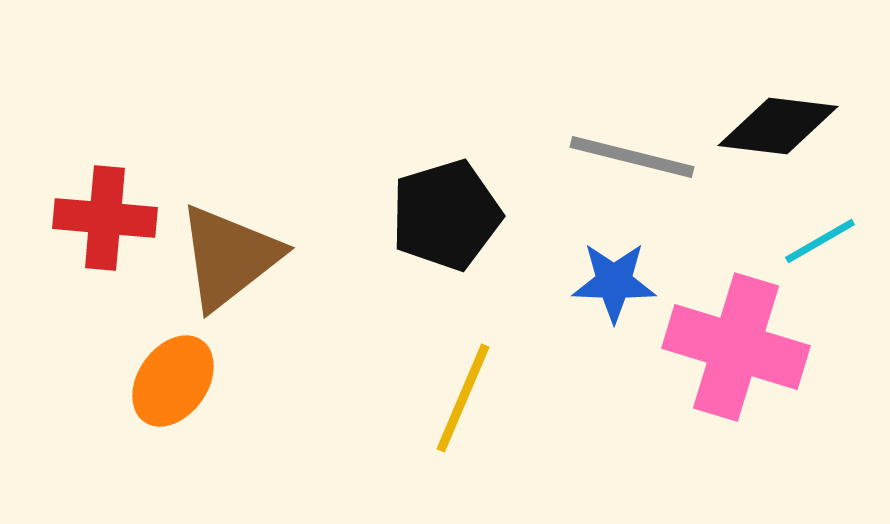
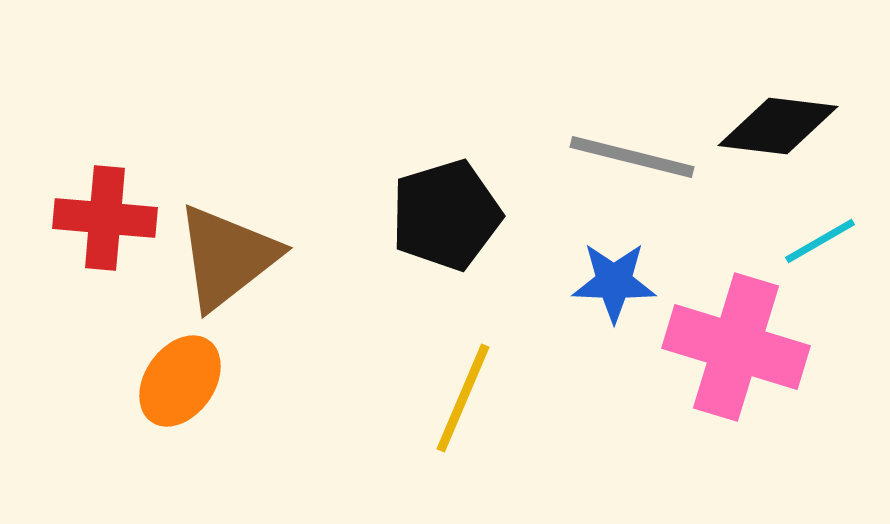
brown triangle: moved 2 px left
orange ellipse: moved 7 px right
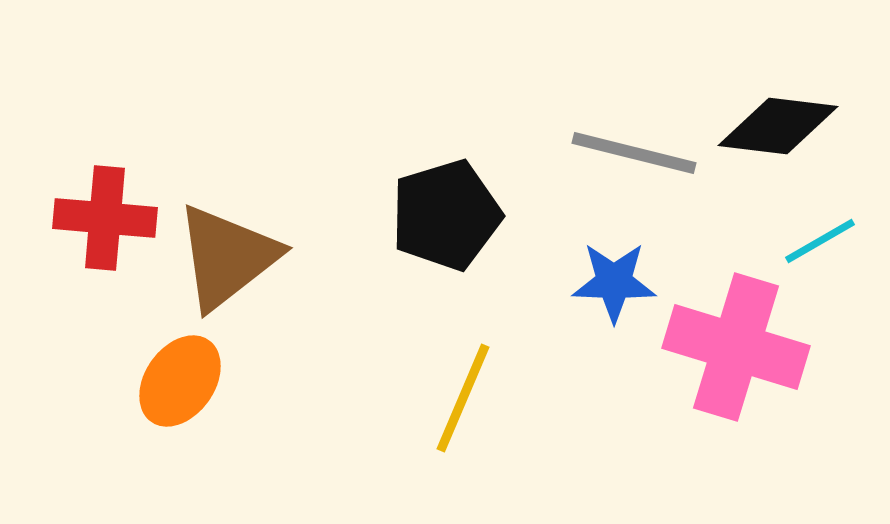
gray line: moved 2 px right, 4 px up
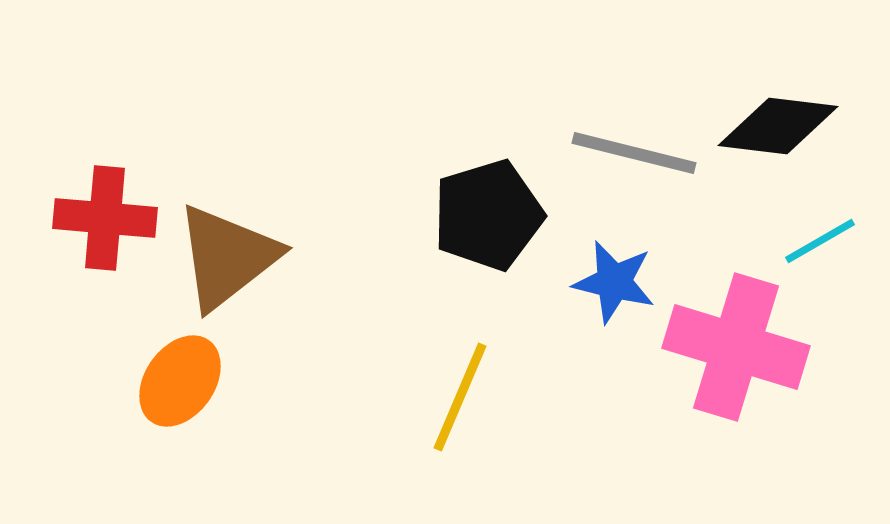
black pentagon: moved 42 px right
blue star: rotated 12 degrees clockwise
yellow line: moved 3 px left, 1 px up
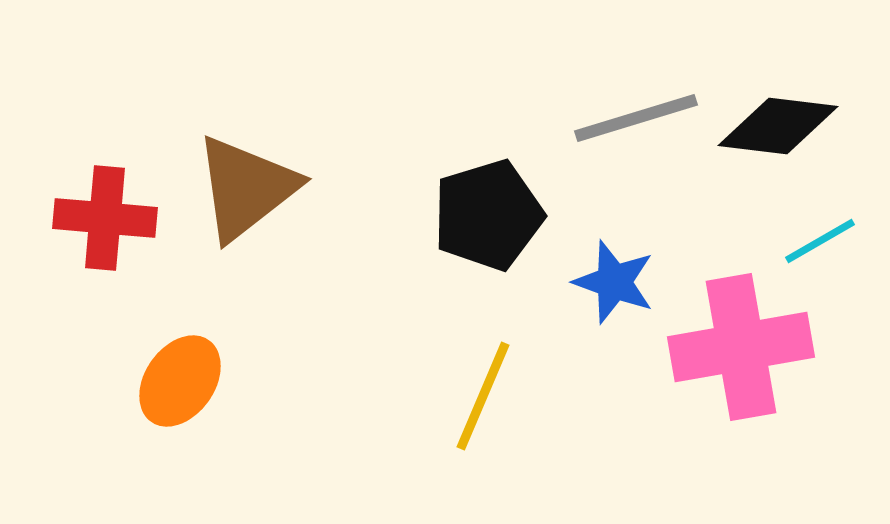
gray line: moved 2 px right, 35 px up; rotated 31 degrees counterclockwise
brown triangle: moved 19 px right, 69 px up
blue star: rotated 6 degrees clockwise
pink cross: moved 5 px right; rotated 27 degrees counterclockwise
yellow line: moved 23 px right, 1 px up
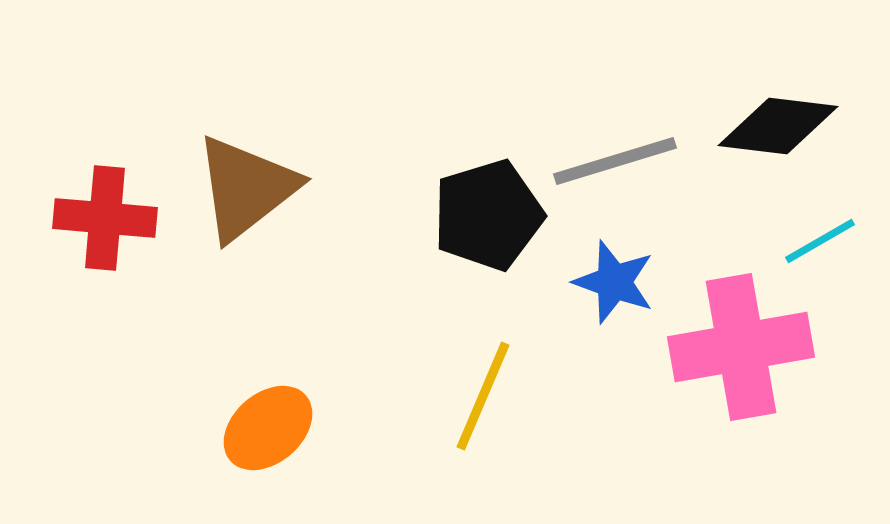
gray line: moved 21 px left, 43 px down
orange ellipse: moved 88 px right, 47 px down; rotated 14 degrees clockwise
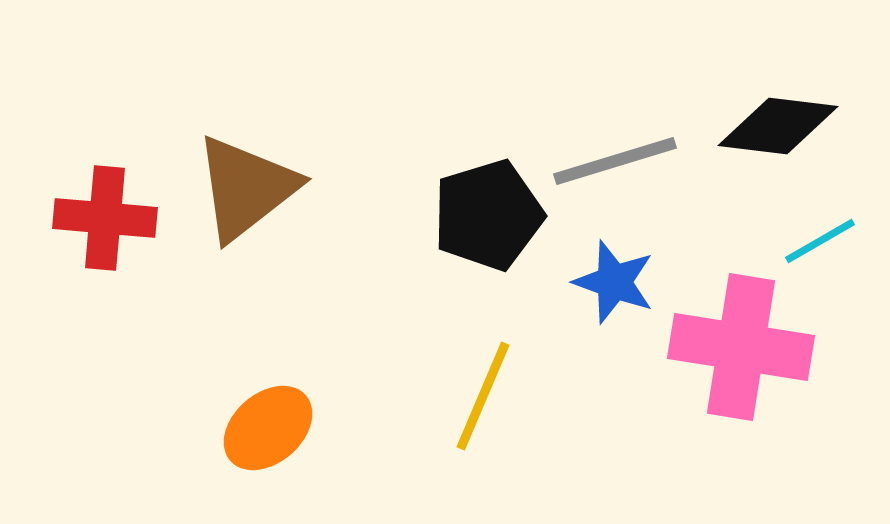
pink cross: rotated 19 degrees clockwise
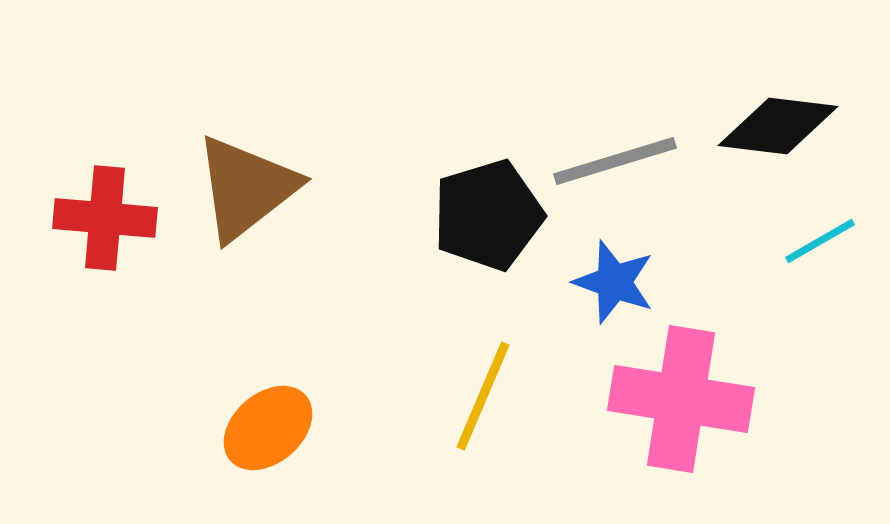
pink cross: moved 60 px left, 52 px down
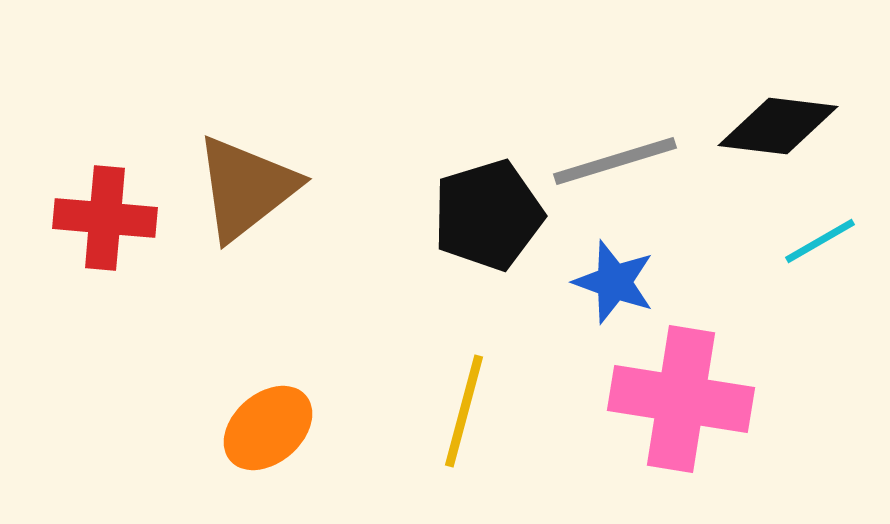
yellow line: moved 19 px left, 15 px down; rotated 8 degrees counterclockwise
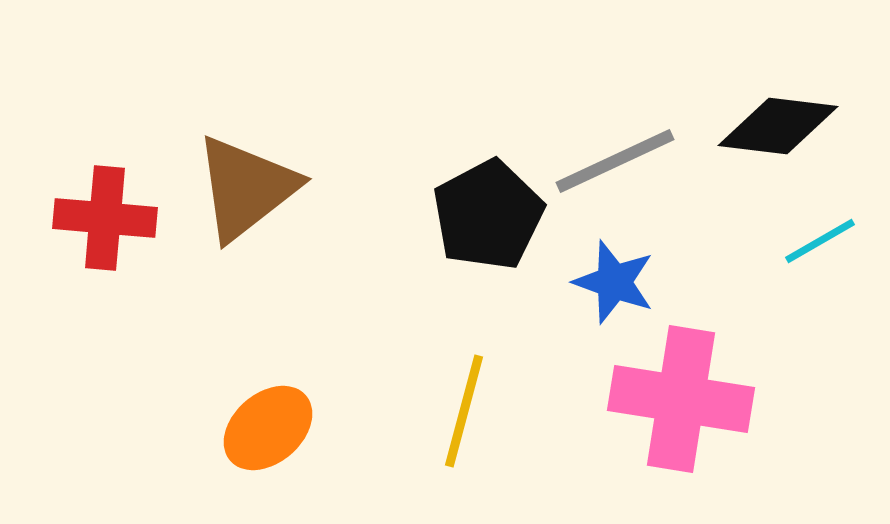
gray line: rotated 8 degrees counterclockwise
black pentagon: rotated 11 degrees counterclockwise
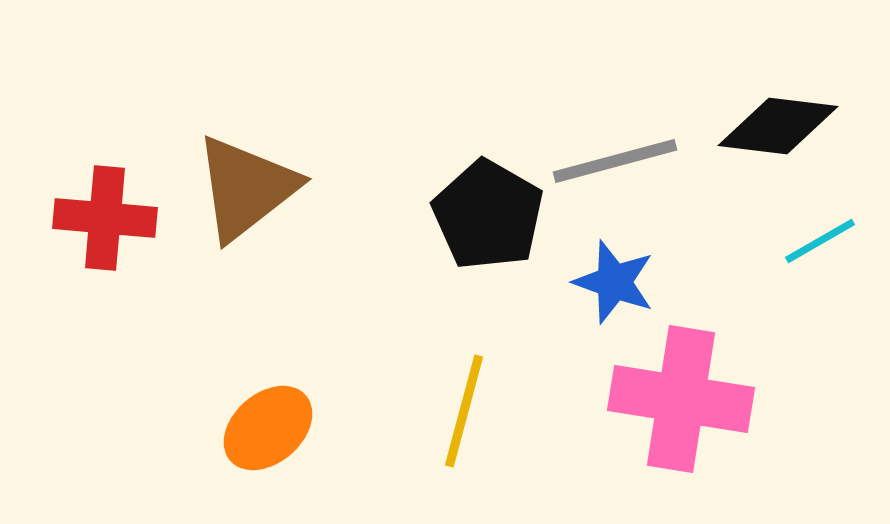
gray line: rotated 10 degrees clockwise
black pentagon: rotated 14 degrees counterclockwise
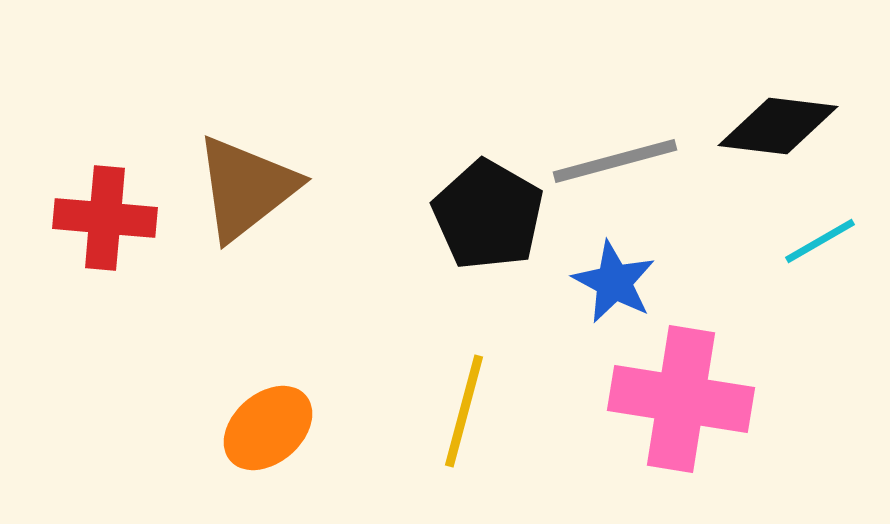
blue star: rotated 8 degrees clockwise
